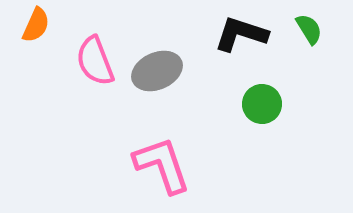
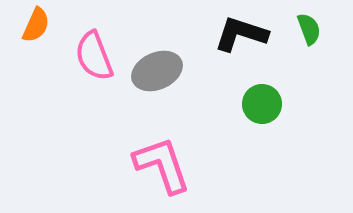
green semicircle: rotated 12 degrees clockwise
pink semicircle: moved 1 px left, 5 px up
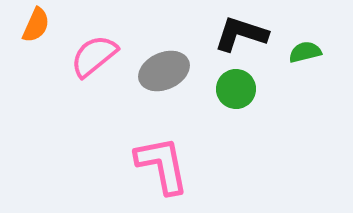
green semicircle: moved 4 px left, 23 px down; rotated 84 degrees counterclockwise
pink semicircle: rotated 72 degrees clockwise
gray ellipse: moved 7 px right
green circle: moved 26 px left, 15 px up
pink L-shape: rotated 8 degrees clockwise
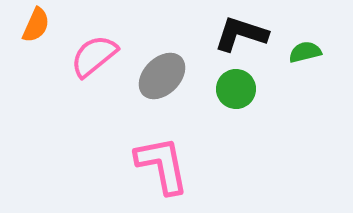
gray ellipse: moved 2 px left, 5 px down; rotated 21 degrees counterclockwise
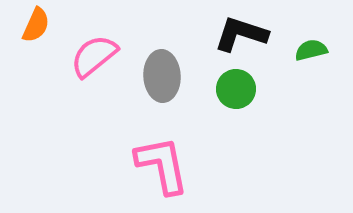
green semicircle: moved 6 px right, 2 px up
gray ellipse: rotated 48 degrees counterclockwise
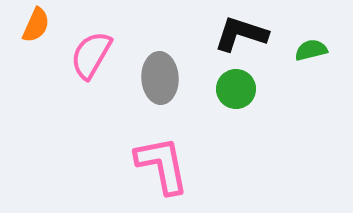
pink semicircle: moved 3 px left, 1 px up; rotated 21 degrees counterclockwise
gray ellipse: moved 2 px left, 2 px down
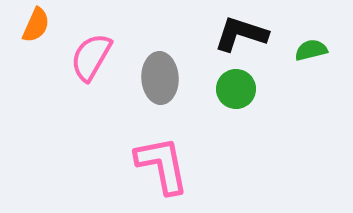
pink semicircle: moved 2 px down
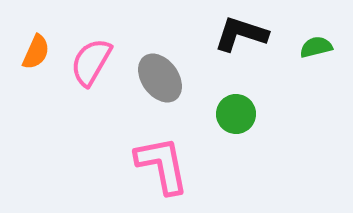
orange semicircle: moved 27 px down
green semicircle: moved 5 px right, 3 px up
pink semicircle: moved 5 px down
gray ellipse: rotated 33 degrees counterclockwise
green circle: moved 25 px down
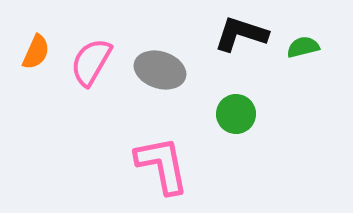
green semicircle: moved 13 px left
gray ellipse: moved 8 px up; rotated 36 degrees counterclockwise
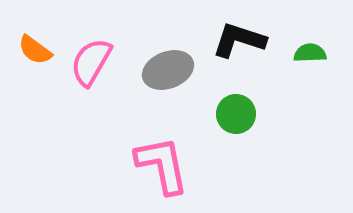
black L-shape: moved 2 px left, 6 px down
green semicircle: moved 7 px right, 6 px down; rotated 12 degrees clockwise
orange semicircle: moved 1 px left, 2 px up; rotated 102 degrees clockwise
gray ellipse: moved 8 px right; rotated 39 degrees counterclockwise
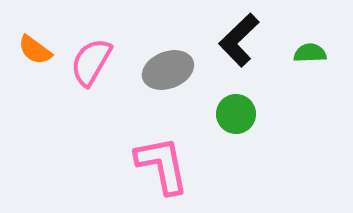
black L-shape: rotated 62 degrees counterclockwise
